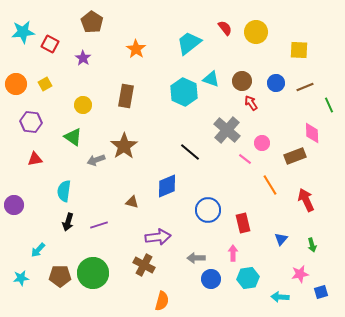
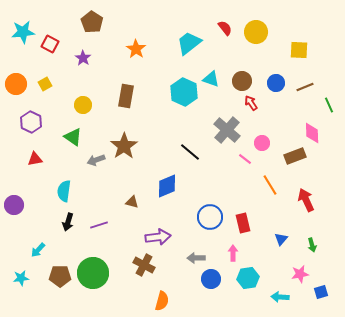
purple hexagon at (31, 122): rotated 20 degrees clockwise
blue circle at (208, 210): moved 2 px right, 7 px down
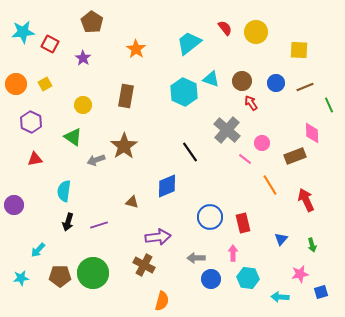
black line at (190, 152): rotated 15 degrees clockwise
cyan hexagon at (248, 278): rotated 15 degrees clockwise
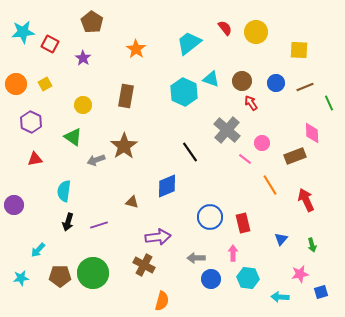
green line at (329, 105): moved 2 px up
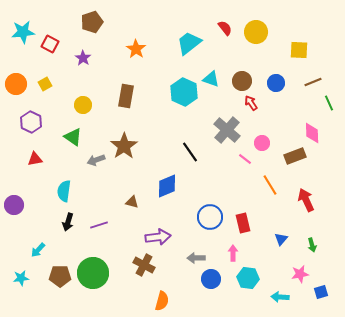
brown pentagon at (92, 22): rotated 20 degrees clockwise
brown line at (305, 87): moved 8 px right, 5 px up
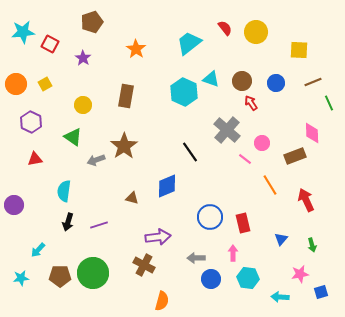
brown triangle at (132, 202): moved 4 px up
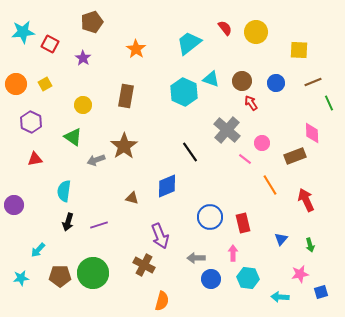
purple arrow at (158, 237): moved 2 px right, 1 px up; rotated 75 degrees clockwise
green arrow at (312, 245): moved 2 px left
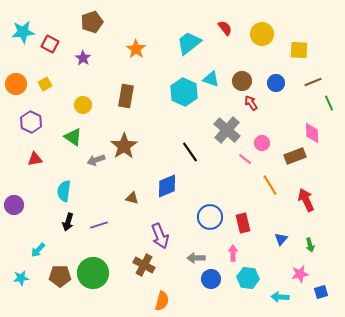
yellow circle at (256, 32): moved 6 px right, 2 px down
